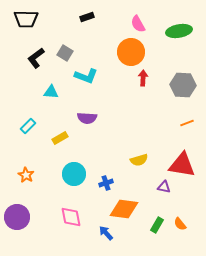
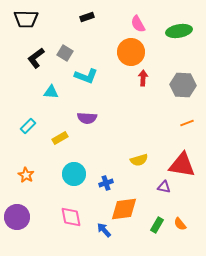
orange diamond: rotated 16 degrees counterclockwise
blue arrow: moved 2 px left, 3 px up
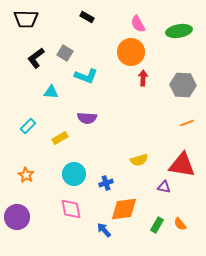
black rectangle: rotated 48 degrees clockwise
pink diamond: moved 8 px up
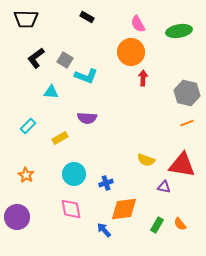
gray square: moved 7 px down
gray hexagon: moved 4 px right, 8 px down; rotated 10 degrees clockwise
yellow semicircle: moved 7 px right; rotated 36 degrees clockwise
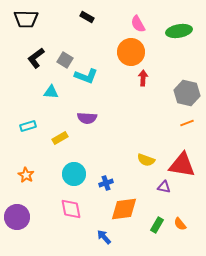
cyan rectangle: rotated 28 degrees clockwise
blue arrow: moved 7 px down
